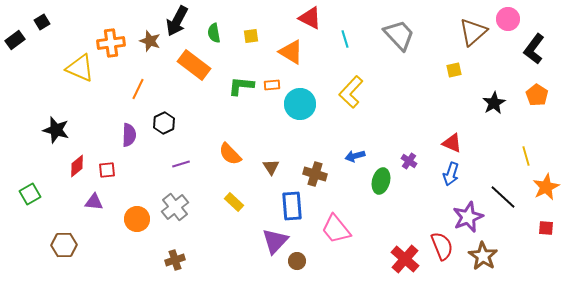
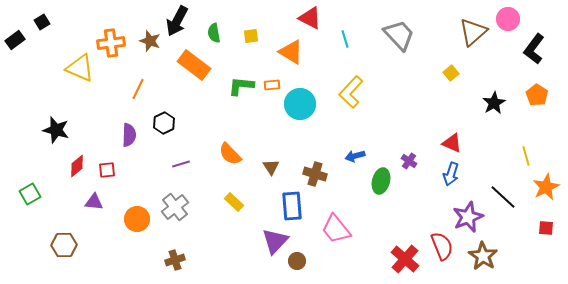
yellow square at (454, 70): moved 3 px left, 3 px down; rotated 28 degrees counterclockwise
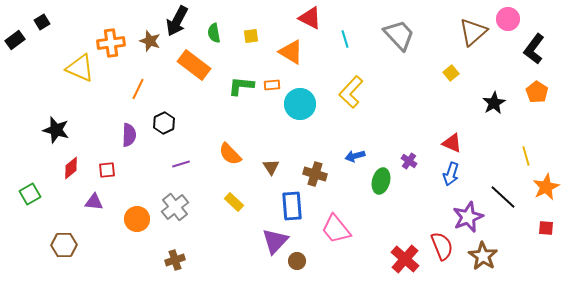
orange pentagon at (537, 95): moved 3 px up
red diamond at (77, 166): moved 6 px left, 2 px down
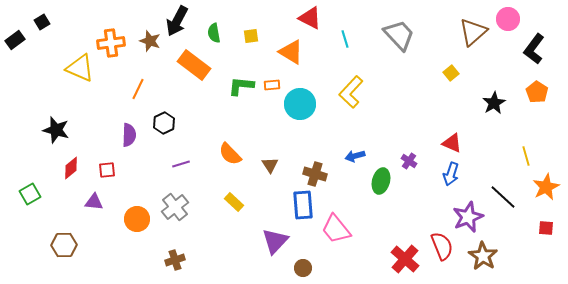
brown triangle at (271, 167): moved 1 px left, 2 px up
blue rectangle at (292, 206): moved 11 px right, 1 px up
brown circle at (297, 261): moved 6 px right, 7 px down
